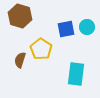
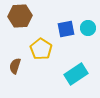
brown hexagon: rotated 20 degrees counterclockwise
cyan circle: moved 1 px right, 1 px down
brown semicircle: moved 5 px left, 6 px down
cyan rectangle: rotated 50 degrees clockwise
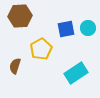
yellow pentagon: rotated 10 degrees clockwise
cyan rectangle: moved 1 px up
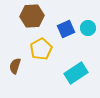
brown hexagon: moved 12 px right
blue square: rotated 12 degrees counterclockwise
